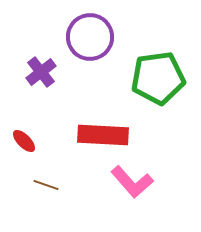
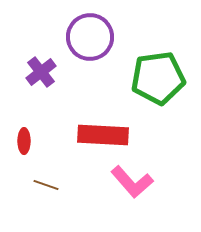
red ellipse: rotated 45 degrees clockwise
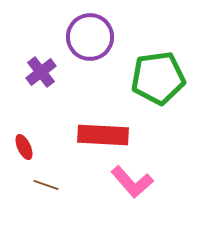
red ellipse: moved 6 px down; rotated 25 degrees counterclockwise
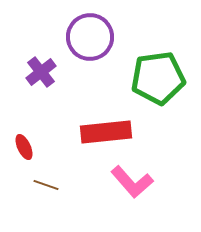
red rectangle: moved 3 px right, 3 px up; rotated 9 degrees counterclockwise
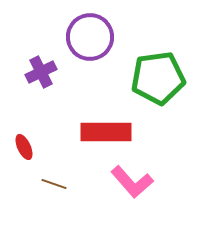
purple cross: rotated 12 degrees clockwise
red rectangle: rotated 6 degrees clockwise
brown line: moved 8 px right, 1 px up
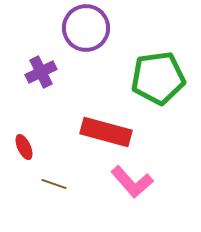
purple circle: moved 4 px left, 9 px up
red rectangle: rotated 15 degrees clockwise
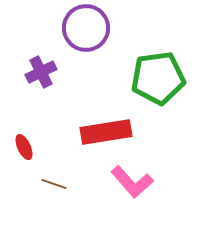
red rectangle: rotated 24 degrees counterclockwise
